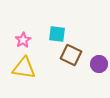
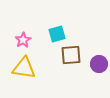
cyan square: rotated 24 degrees counterclockwise
brown square: rotated 30 degrees counterclockwise
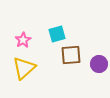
yellow triangle: rotated 50 degrees counterclockwise
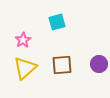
cyan square: moved 12 px up
brown square: moved 9 px left, 10 px down
yellow triangle: moved 1 px right
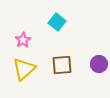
cyan square: rotated 36 degrees counterclockwise
yellow triangle: moved 1 px left, 1 px down
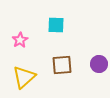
cyan square: moved 1 px left, 3 px down; rotated 36 degrees counterclockwise
pink star: moved 3 px left
yellow triangle: moved 8 px down
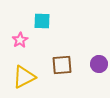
cyan square: moved 14 px left, 4 px up
yellow triangle: rotated 15 degrees clockwise
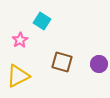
cyan square: rotated 30 degrees clockwise
brown square: moved 3 px up; rotated 20 degrees clockwise
yellow triangle: moved 6 px left, 1 px up
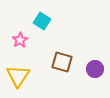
purple circle: moved 4 px left, 5 px down
yellow triangle: rotated 30 degrees counterclockwise
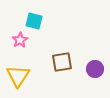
cyan square: moved 8 px left; rotated 18 degrees counterclockwise
brown square: rotated 25 degrees counterclockwise
